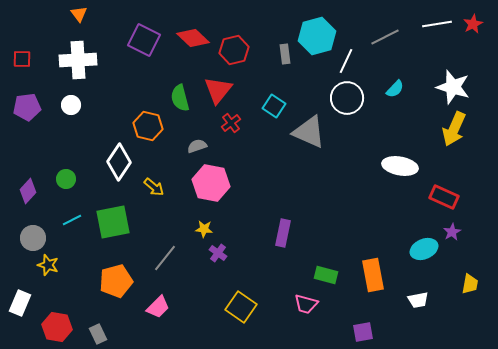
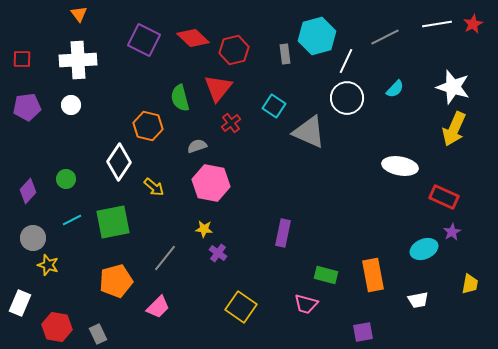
red triangle at (218, 90): moved 2 px up
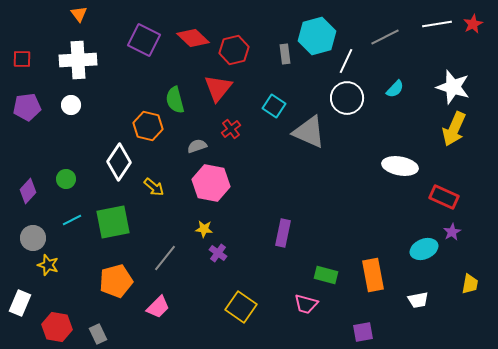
green semicircle at (180, 98): moved 5 px left, 2 px down
red cross at (231, 123): moved 6 px down
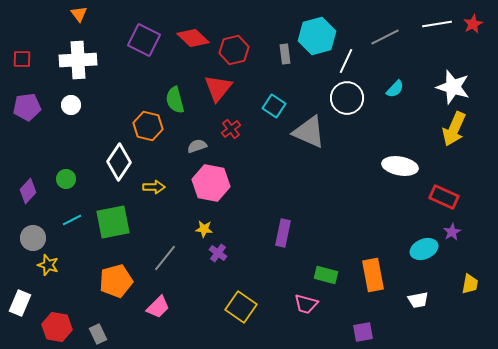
yellow arrow at (154, 187): rotated 40 degrees counterclockwise
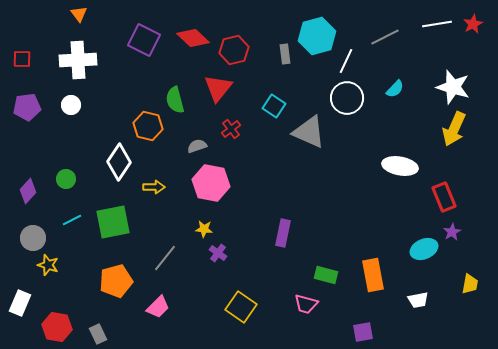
red rectangle at (444, 197): rotated 44 degrees clockwise
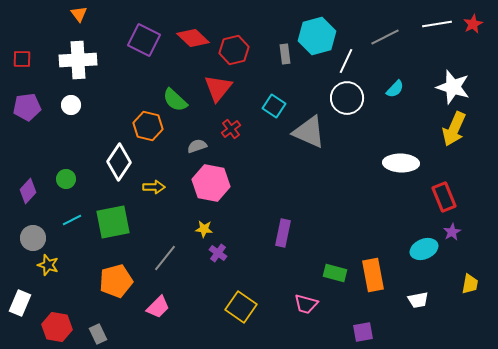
green semicircle at (175, 100): rotated 32 degrees counterclockwise
white ellipse at (400, 166): moved 1 px right, 3 px up; rotated 8 degrees counterclockwise
green rectangle at (326, 275): moved 9 px right, 2 px up
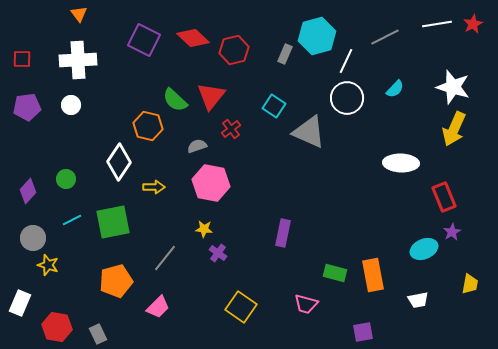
gray rectangle at (285, 54): rotated 30 degrees clockwise
red triangle at (218, 88): moved 7 px left, 8 px down
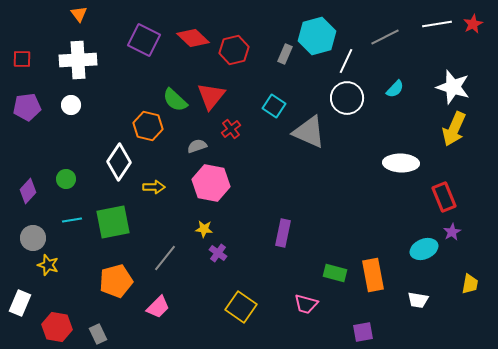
cyan line at (72, 220): rotated 18 degrees clockwise
white trapezoid at (418, 300): rotated 20 degrees clockwise
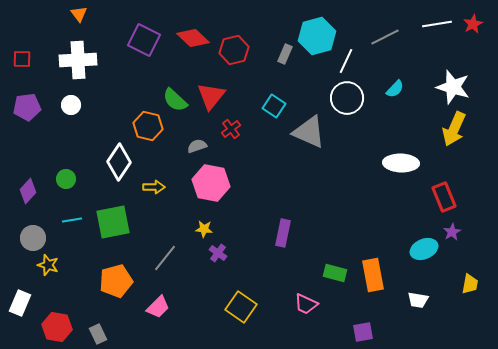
pink trapezoid at (306, 304): rotated 10 degrees clockwise
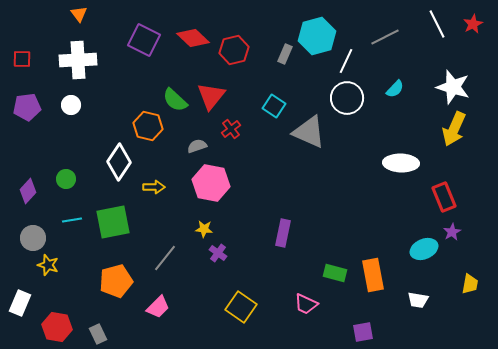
white line at (437, 24): rotated 72 degrees clockwise
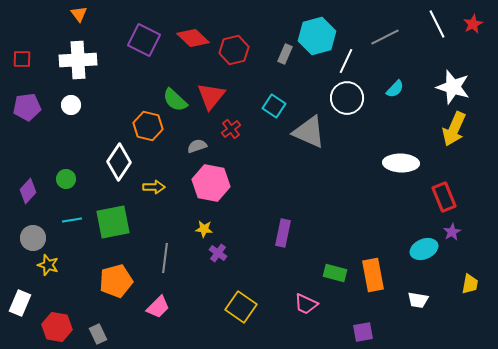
gray line at (165, 258): rotated 32 degrees counterclockwise
